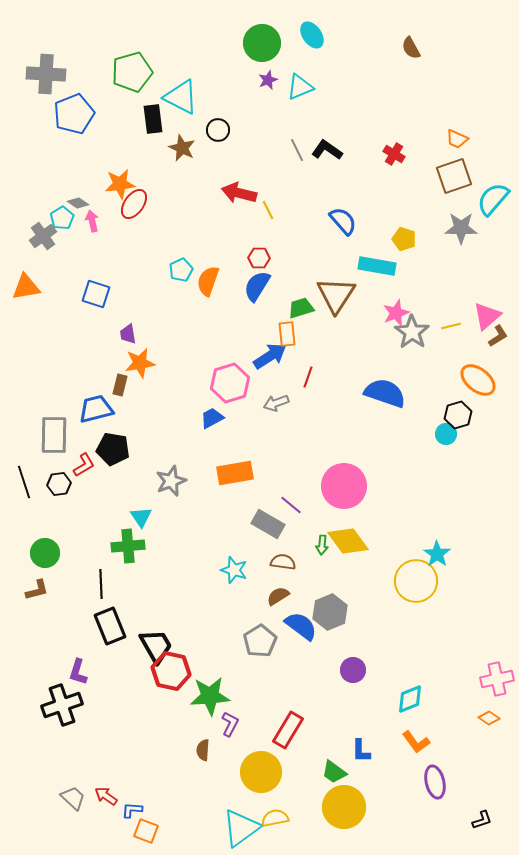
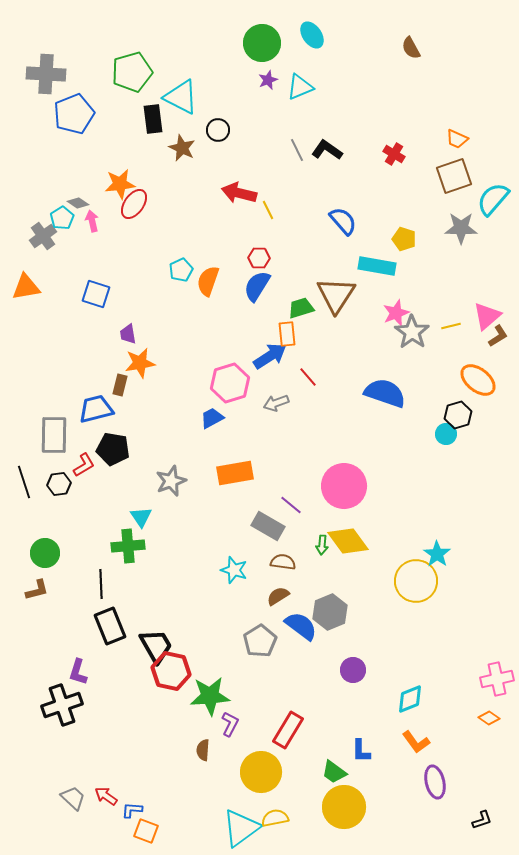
red line at (308, 377): rotated 60 degrees counterclockwise
gray rectangle at (268, 524): moved 2 px down
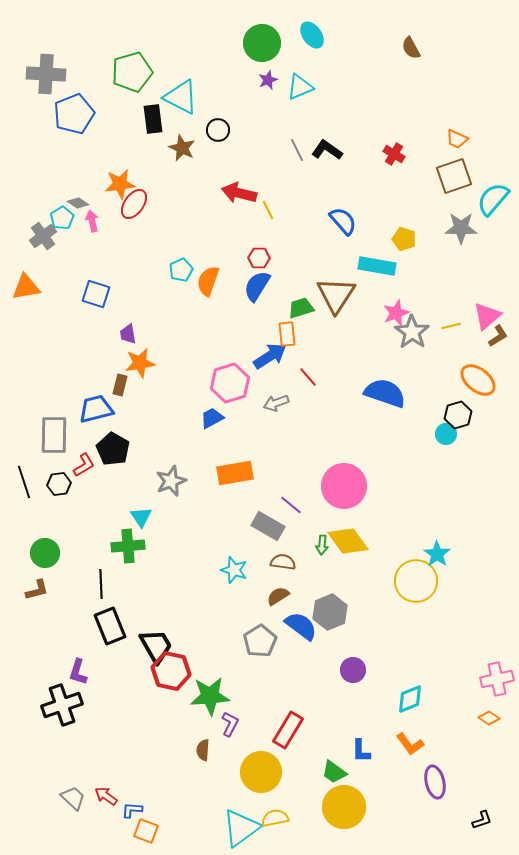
black pentagon at (113, 449): rotated 20 degrees clockwise
orange L-shape at (416, 742): moved 6 px left, 2 px down
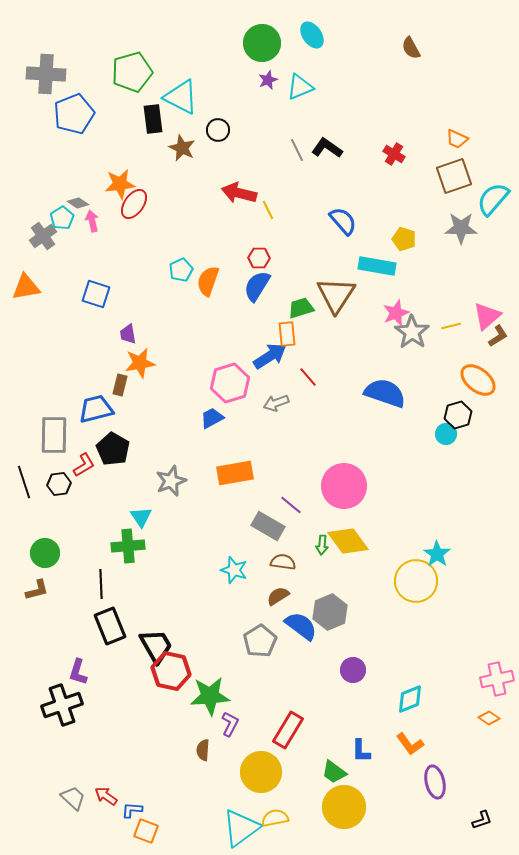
black L-shape at (327, 150): moved 2 px up
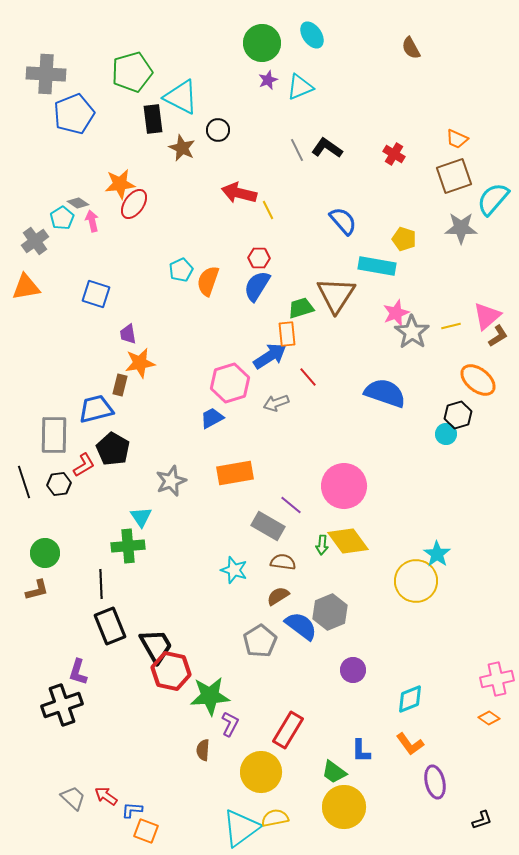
gray cross at (43, 236): moved 8 px left, 5 px down
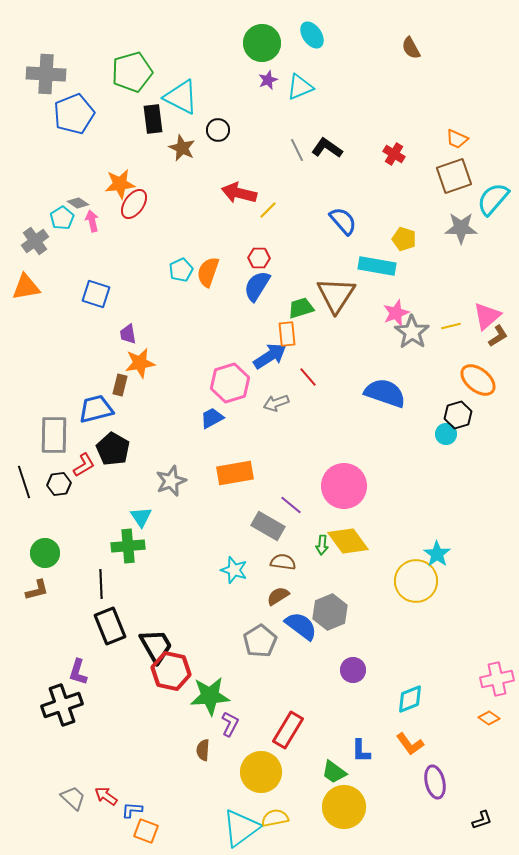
yellow line at (268, 210): rotated 72 degrees clockwise
orange semicircle at (208, 281): moved 9 px up
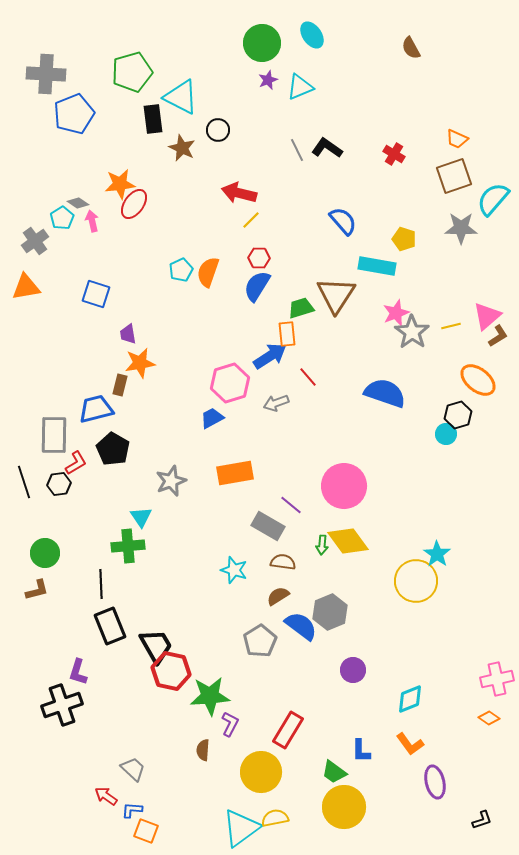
yellow line at (268, 210): moved 17 px left, 10 px down
red L-shape at (84, 465): moved 8 px left, 2 px up
gray trapezoid at (73, 798): moved 60 px right, 29 px up
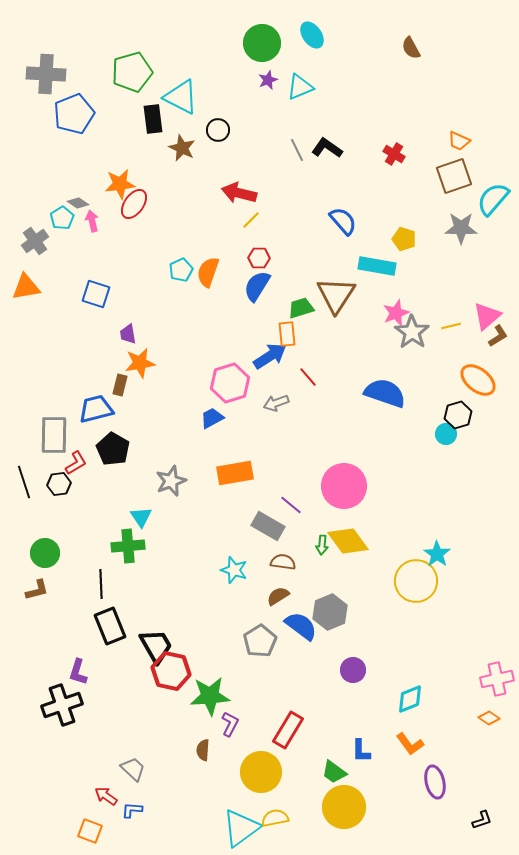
orange trapezoid at (457, 139): moved 2 px right, 2 px down
orange square at (146, 831): moved 56 px left
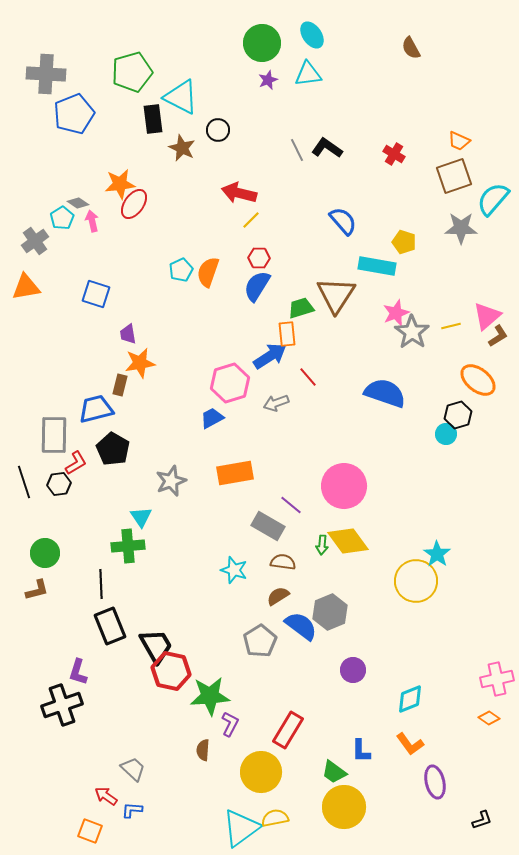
cyan triangle at (300, 87): moved 8 px right, 13 px up; rotated 16 degrees clockwise
yellow pentagon at (404, 239): moved 3 px down
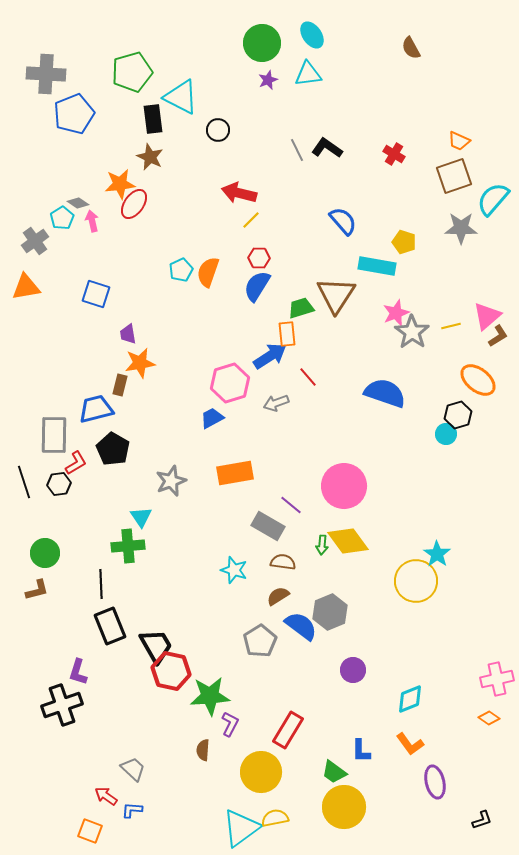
brown star at (182, 148): moved 32 px left, 9 px down
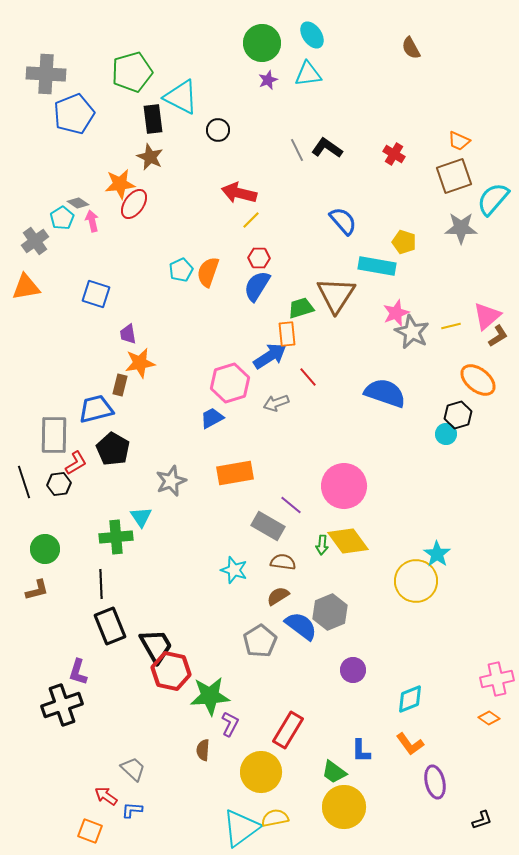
gray star at (412, 332): rotated 8 degrees counterclockwise
green cross at (128, 546): moved 12 px left, 9 px up
green circle at (45, 553): moved 4 px up
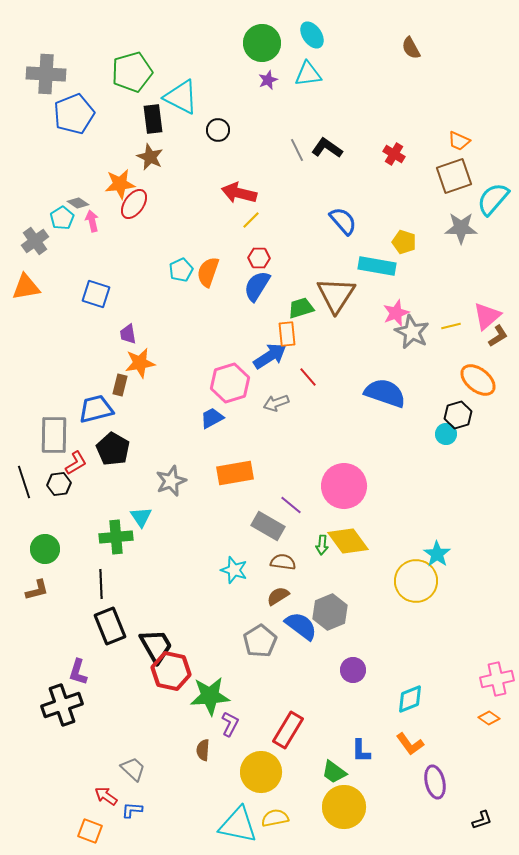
cyan triangle at (241, 828): moved 3 px left, 3 px up; rotated 48 degrees clockwise
